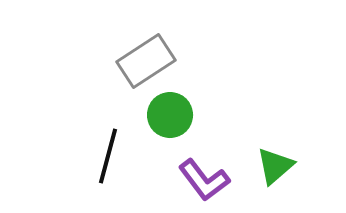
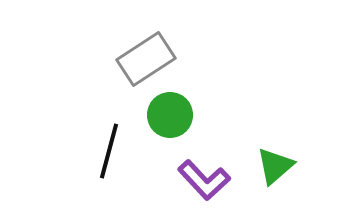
gray rectangle: moved 2 px up
black line: moved 1 px right, 5 px up
purple L-shape: rotated 6 degrees counterclockwise
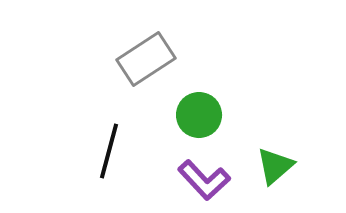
green circle: moved 29 px right
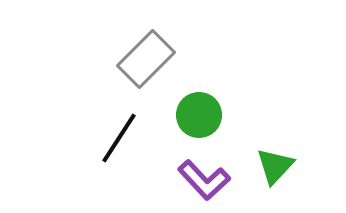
gray rectangle: rotated 12 degrees counterclockwise
black line: moved 10 px right, 13 px up; rotated 18 degrees clockwise
green triangle: rotated 6 degrees counterclockwise
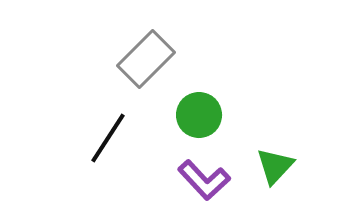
black line: moved 11 px left
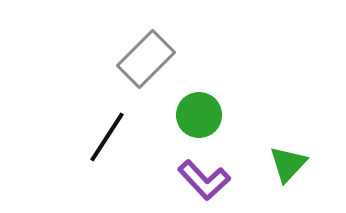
black line: moved 1 px left, 1 px up
green triangle: moved 13 px right, 2 px up
